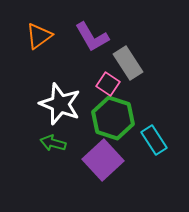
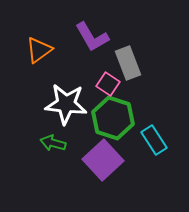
orange triangle: moved 14 px down
gray rectangle: rotated 12 degrees clockwise
white star: moved 6 px right; rotated 15 degrees counterclockwise
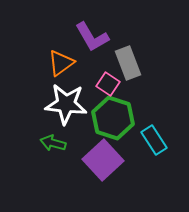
orange triangle: moved 22 px right, 13 px down
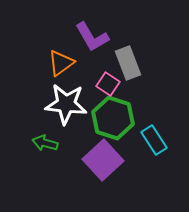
green arrow: moved 8 px left
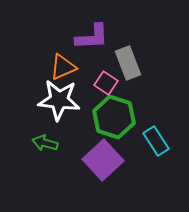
purple L-shape: rotated 63 degrees counterclockwise
orange triangle: moved 2 px right, 4 px down; rotated 12 degrees clockwise
pink square: moved 2 px left, 1 px up
white star: moved 7 px left, 4 px up
green hexagon: moved 1 px right, 1 px up
cyan rectangle: moved 2 px right, 1 px down
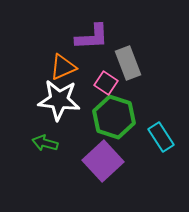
cyan rectangle: moved 5 px right, 4 px up
purple square: moved 1 px down
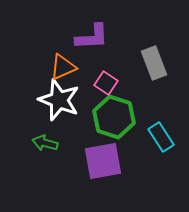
gray rectangle: moved 26 px right
white star: rotated 15 degrees clockwise
purple square: rotated 33 degrees clockwise
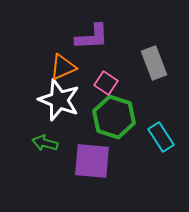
purple square: moved 11 px left; rotated 15 degrees clockwise
